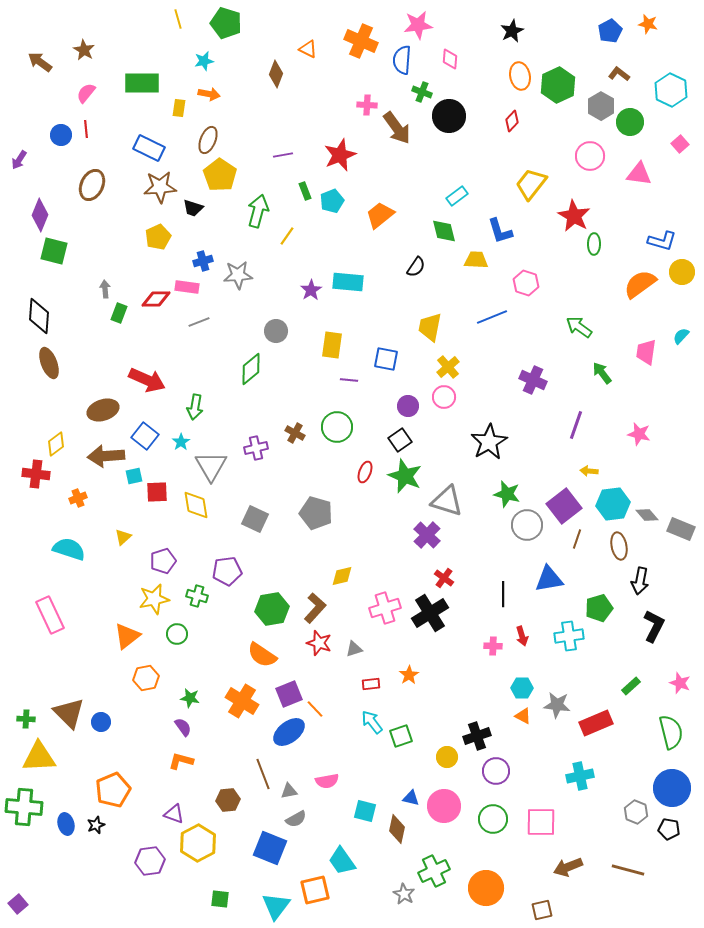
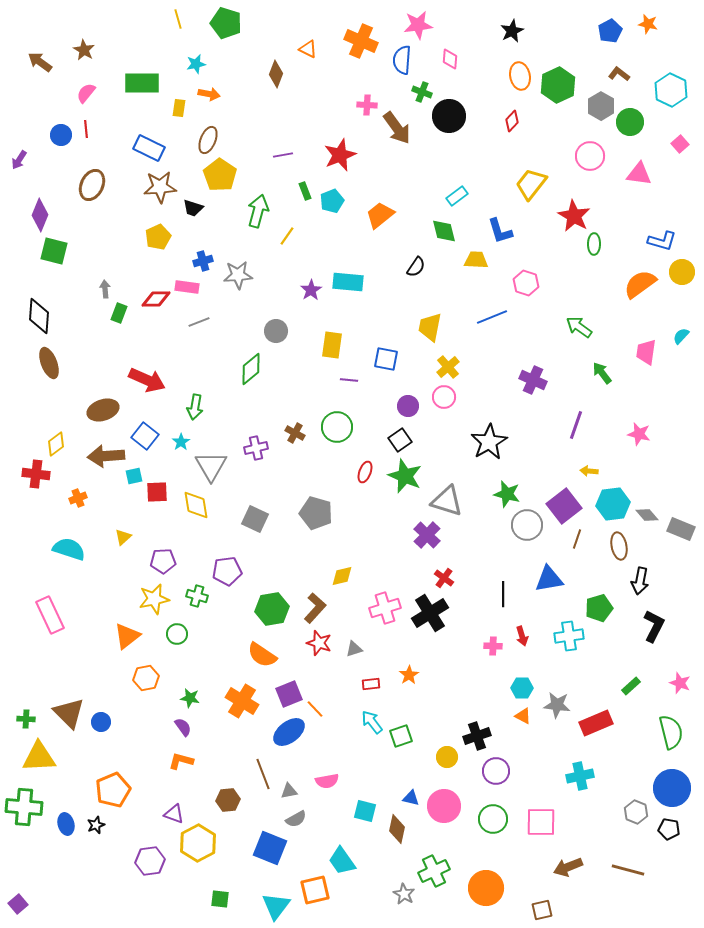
cyan star at (204, 61): moved 8 px left, 3 px down
purple pentagon at (163, 561): rotated 15 degrees clockwise
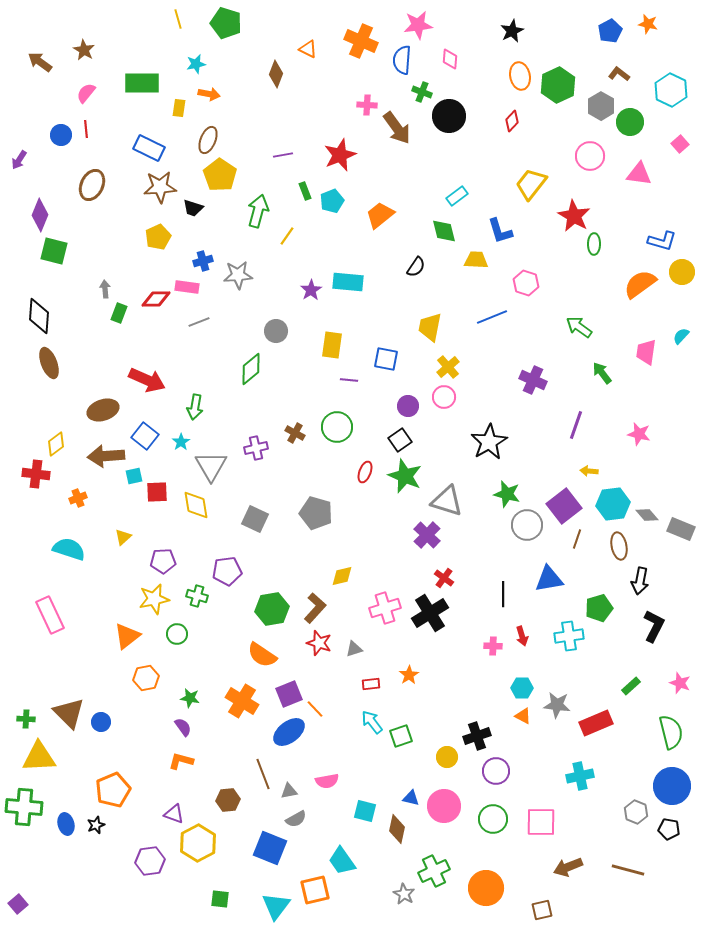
blue circle at (672, 788): moved 2 px up
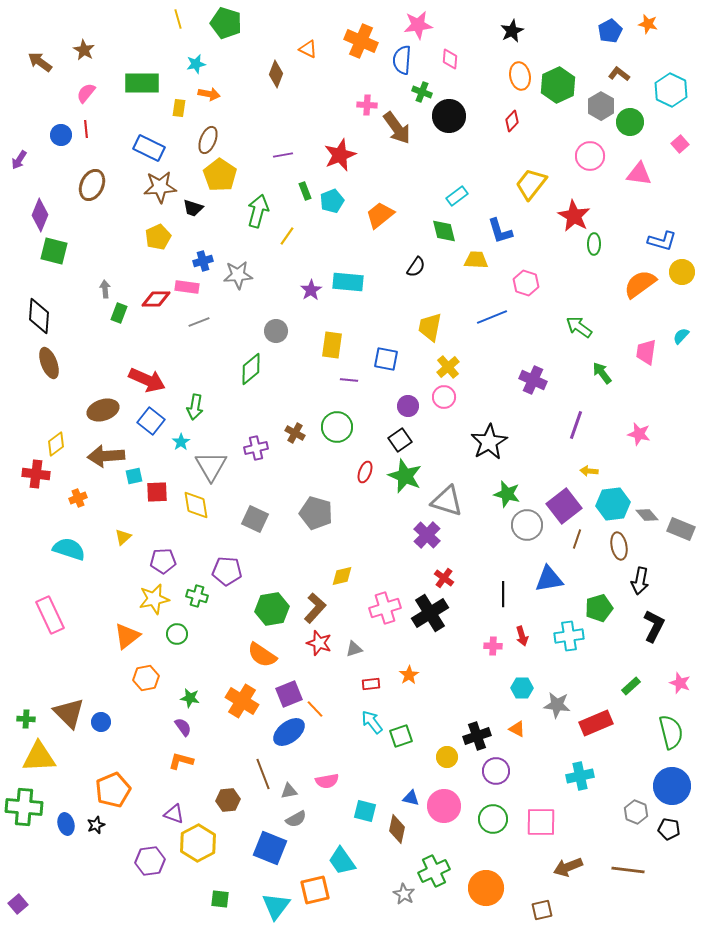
blue square at (145, 436): moved 6 px right, 15 px up
purple pentagon at (227, 571): rotated 12 degrees clockwise
orange triangle at (523, 716): moved 6 px left, 13 px down
brown line at (628, 870): rotated 8 degrees counterclockwise
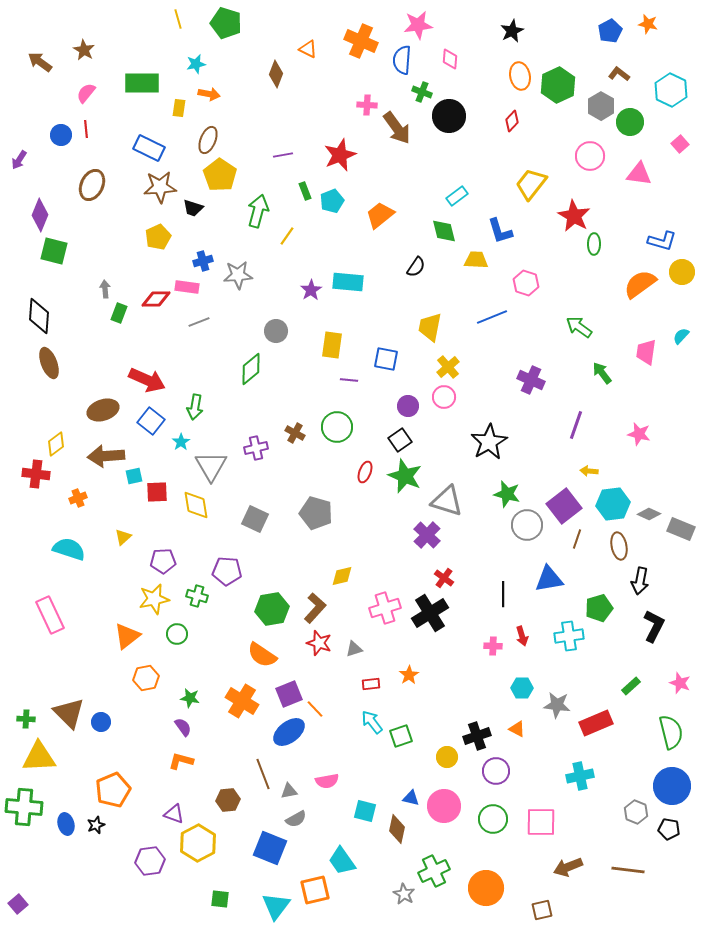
purple cross at (533, 380): moved 2 px left
gray diamond at (647, 515): moved 2 px right, 1 px up; rotated 25 degrees counterclockwise
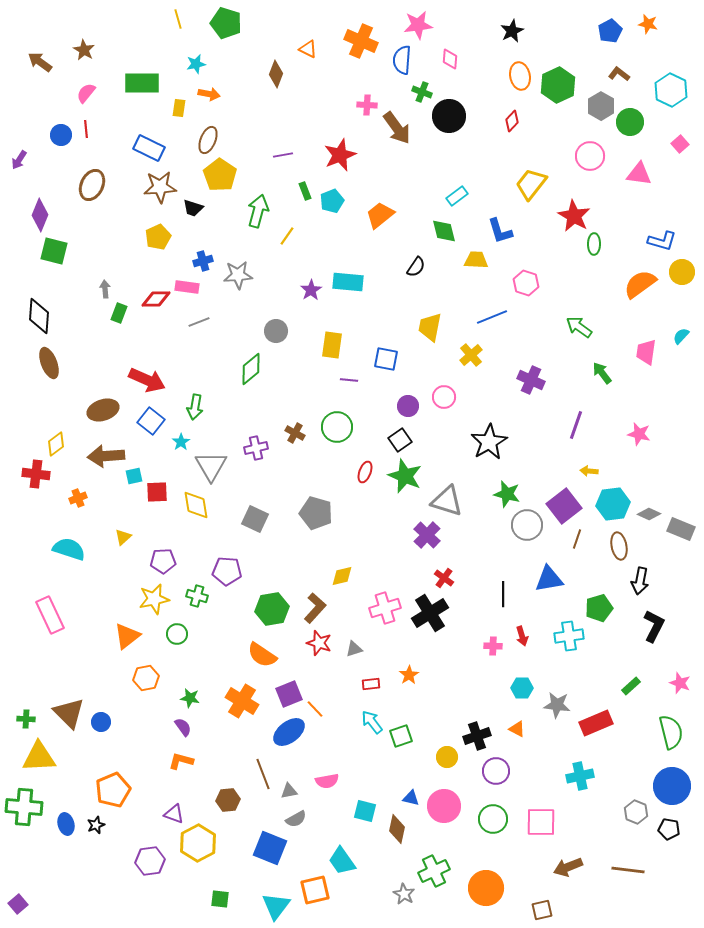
yellow cross at (448, 367): moved 23 px right, 12 px up
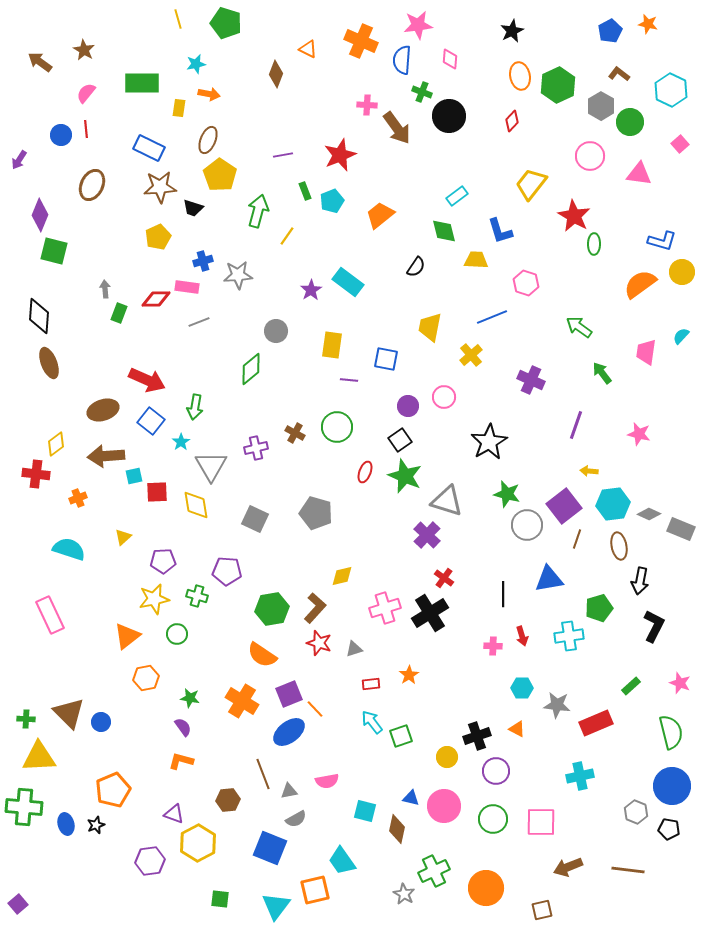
cyan rectangle at (348, 282): rotated 32 degrees clockwise
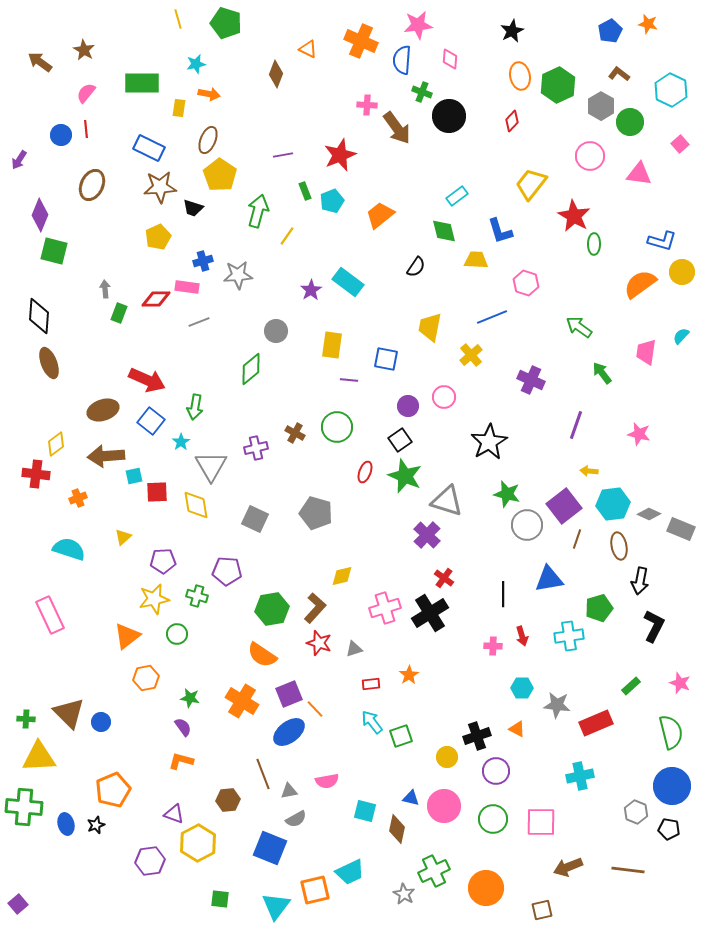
cyan trapezoid at (342, 861): moved 8 px right, 11 px down; rotated 80 degrees counterclockwise
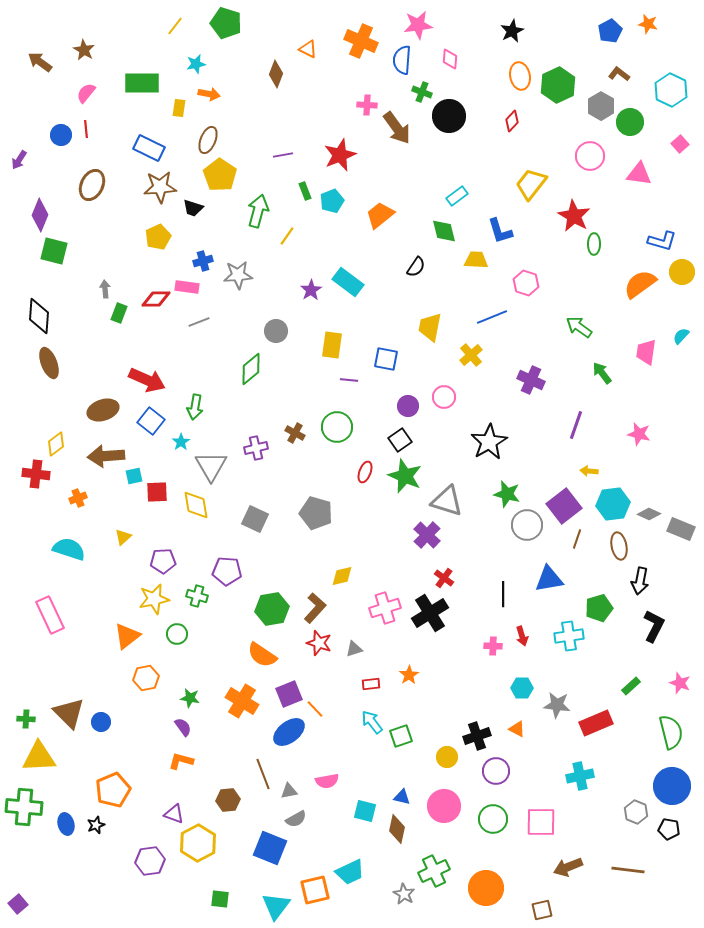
yellow line at (178, 19): moved 3 px left, 7 px down; rotated 54 degrees clockwise
blue triangle at (411, 798): moved 9 px left, 1 px up
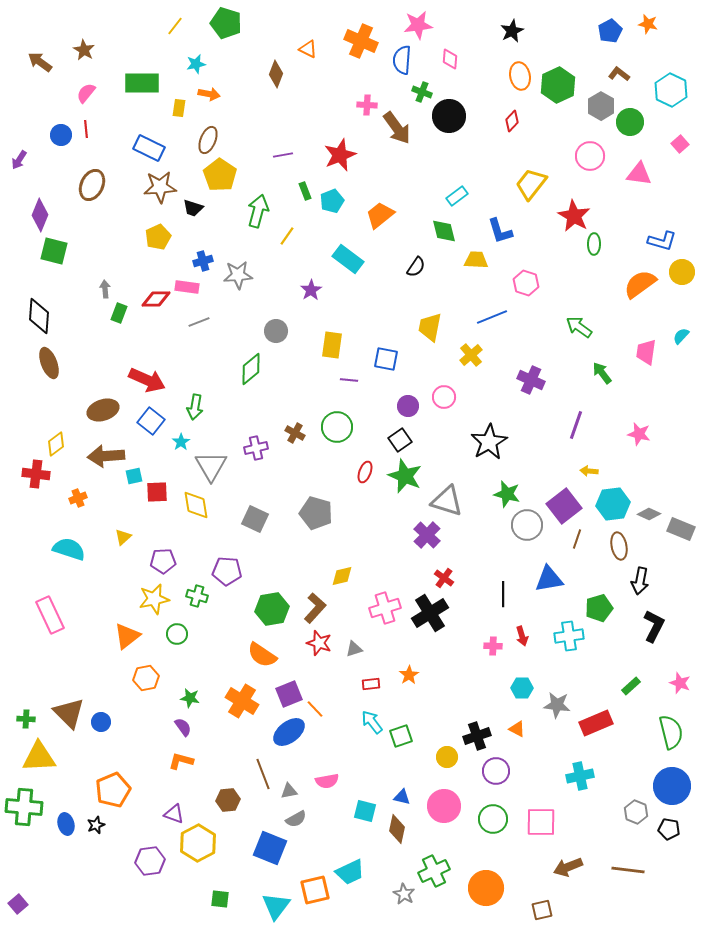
cyan rectangle at (348, 282): moved 23 px up
